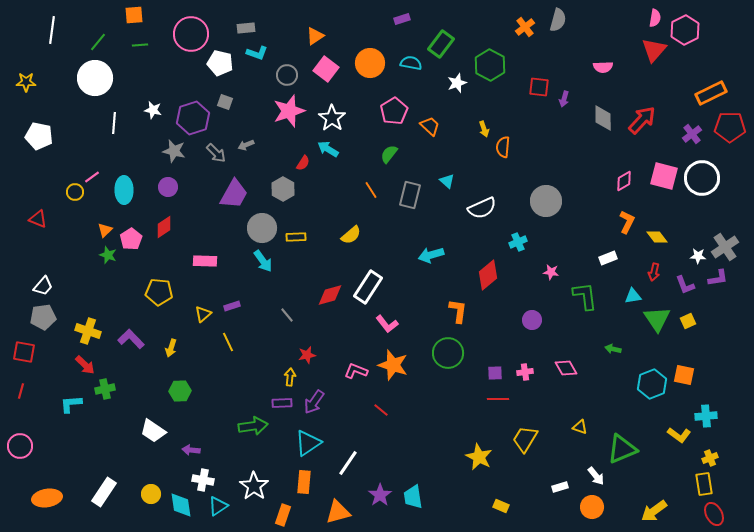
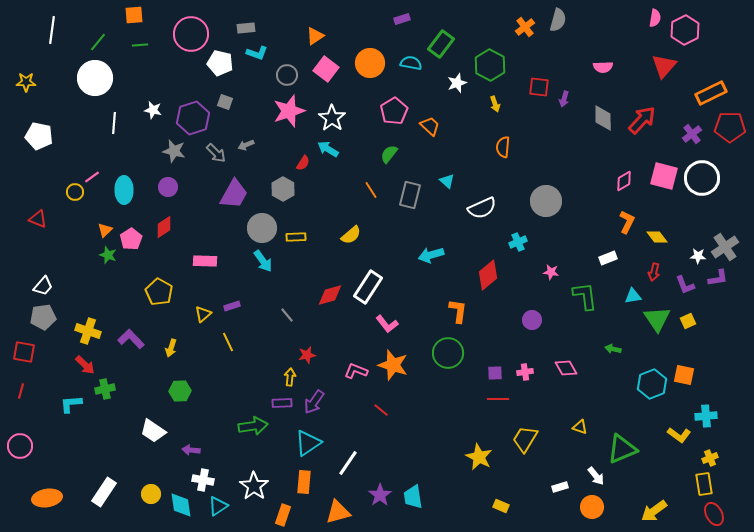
red triangle at (654, 50): moved 10 px right, 16 px down
yellow arrow at (484, 129): moved 11 px right, 25 px up
yellow pentagon at (159, 292): rotated 24 degrees clockwise
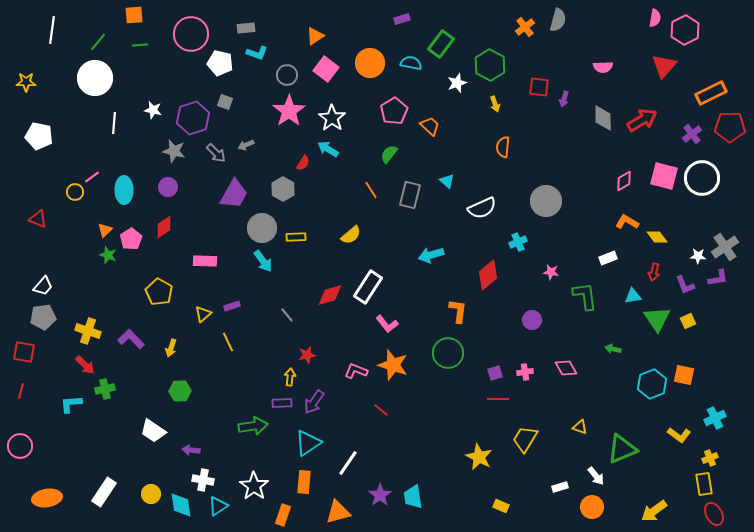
pink star at (289, 111): rotated 16 degrees counterclockwise
red arrow at (642, 120): rotated 16 degrees clockwise
orange L-shape at (627, 222): rotated 85 degrees counterclockwise
purple square at (495, 373): rotated 14 degrees counterclockwise
cyan cross at (706, 416): moved 9 px right, 2 px down; rotated 20 degrees counterclockwise
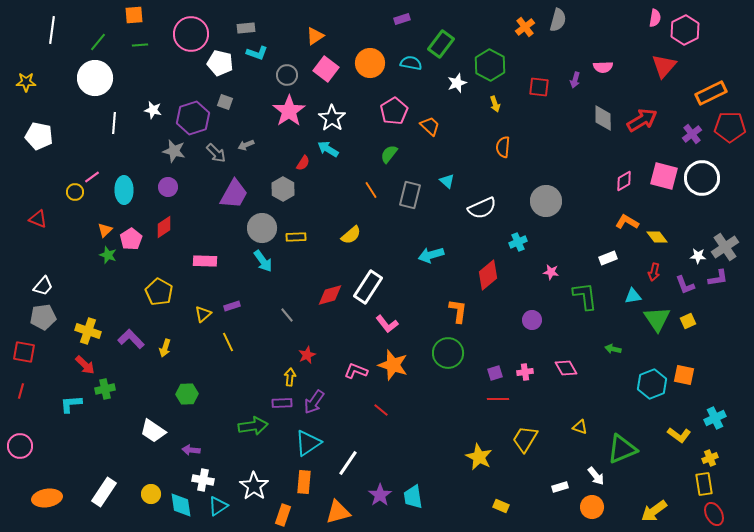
purple arrow at (564, 99): moved 11 px right, 19 px up
yellow arrow at (171, 348): moved 6 px left
red star at (307, 355): rotated 12 degrees counterclockwise
green hexagon at (180, 391): moved 7 px right, 3 px down
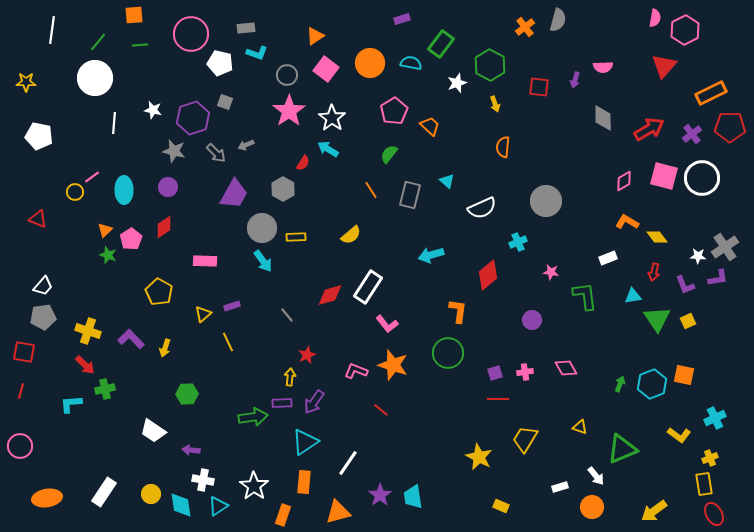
red arrow at (642, 120): moved 7 px right, 9 px down
green arrow at (613, 349): moved 7 px right, 35 px down; rotated 98 degrees clockwise
green arrow at (253, 426): moved 9 px up
cyan triangle at (308, 443): moved 3 px left, 1 px up
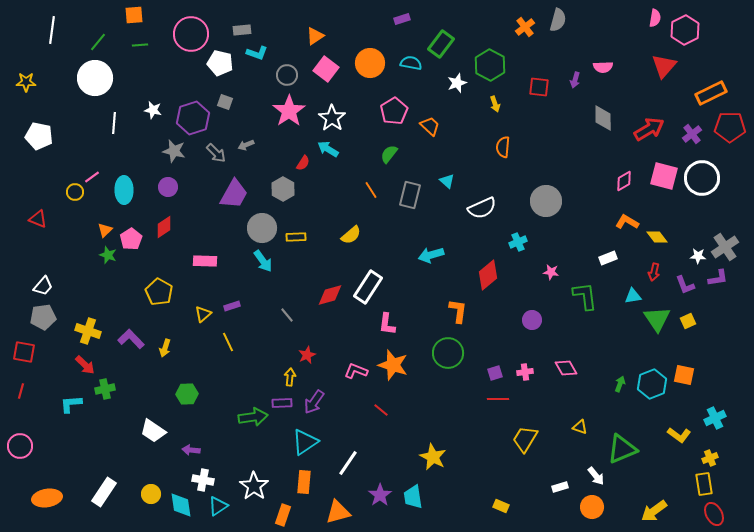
gray rectangle at (246, 28): moved 4 px left, 2 px down
pink L-shape at (387, 324): rotated 45 degrees clockwise
yellow star at (479, 457): moved 46 px left
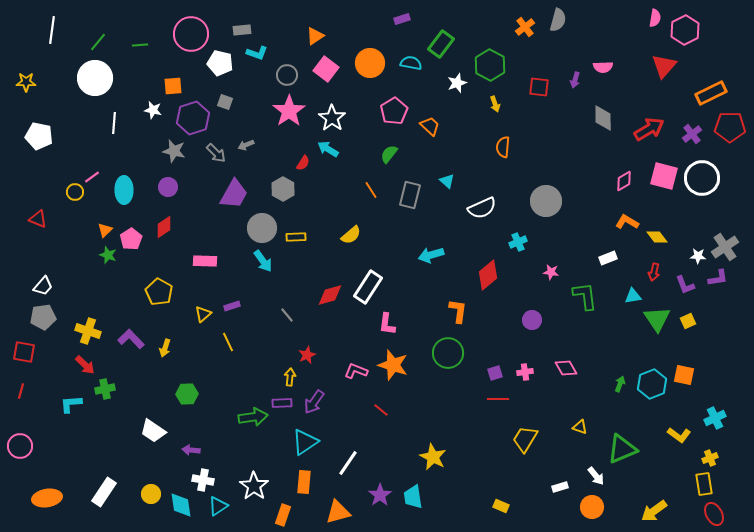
orange square at (134, 15): moved 39 px right, 71 px down
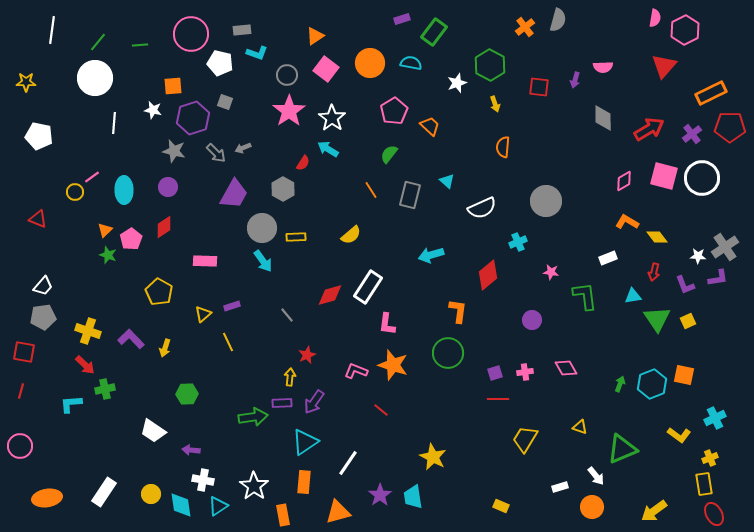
green rectangle at (441, 44): moved 7 px left, 12 px up
gray arrow at (246, 145): moved 3 px left, 3 px down
orange rectangle at (283, 515): rotated 30 degrees counterclockwise
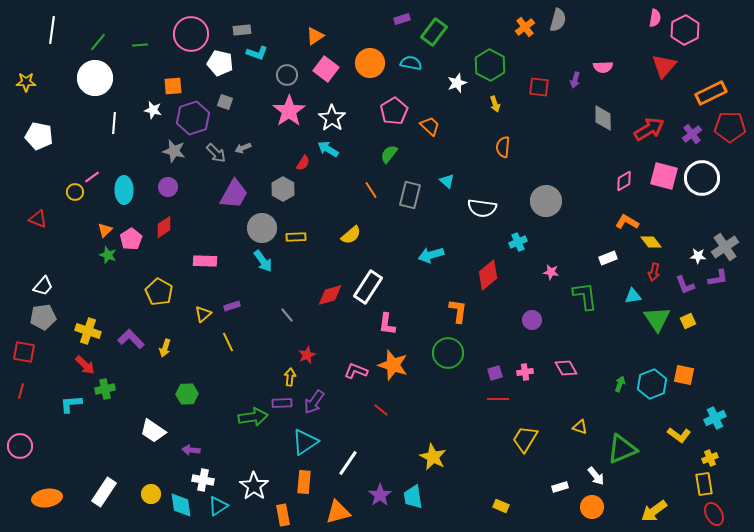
white semicircle at (482, 208): rotated 32 degrees clockwise
yellow diamond at (657, 237): moved 6 px left, 5 px down
